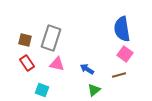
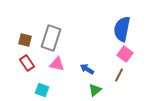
blue semicircle: rotated 20 degrees clockwise
brown line: rotated 48 degrees counterclockwise
green triangle: moved 1 px right
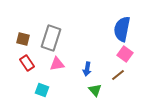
brown square: moved 2 px left, 1 px up
pink triangle: rotated 21 degrees counterclockwise
blue arrow: rotated 112 degrees counterclockwise
brown line: moved 1 px left; rotated 24 degrees clockwise
green triangle: rotated 32 degrees counterclockwise
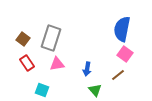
brown square: rotated 24 degrees clockwise
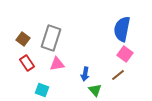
blue arrow: moved 2 px left, 5 px down
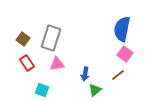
green triangle: rotated 32 degrees clockwise
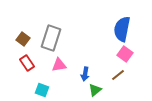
pink triangle: moved 2 px right, 1 px down
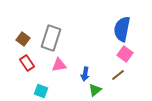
cyan square: moved 1 px left, 1 px down
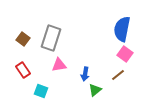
red rectangle: moved 4 px left, 7 px down
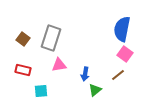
red rectangle: rotated 42 degrees counterclockwise
cyan square: rotated 24 degrees counterclockwise
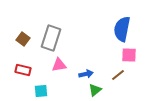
pink square: moved 4 px right, 1 px down; rotated 35 degrees counterclockwise
blue arrow: moved 1 px right; rotated 112 degrees counterclockwise
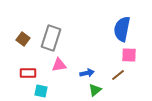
red rectangle: moved 5 px right, 3 px down; rotated 14 degrees counterclockwise
blue arrow: moved 1 px right, 1 px up
cyan square: rotated 16 degrees clockwise
